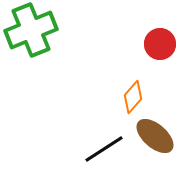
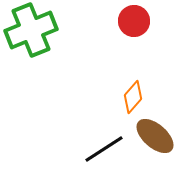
red circle: moved 26 px left, 23 px up
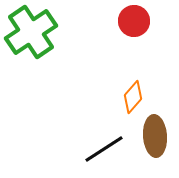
green cross: moved 2 px down; rotated 12 degrees counterclockwise
brown ellipse: rotated 45 degrees clockwise
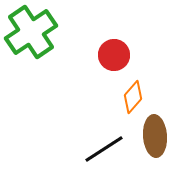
red circle: moved 20 px left, 34 px down
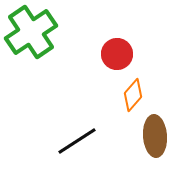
red circle: moved 3 px right, 1 px up
orange diamond: moved 2 px up
black line: moved 27 px left, 8 px up
